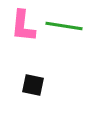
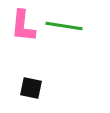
black square: moved 2 px left, 3 px down
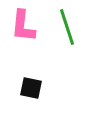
green line: moved 3 px right, 1 px down; rotated 63 degrees clockwise
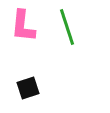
black square: moved 3 px left; rotated 30 degrees counterclockwise
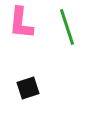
pink L-shape: moved 2 px left, 3 px up
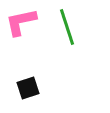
pink L-shape: moved 1 px up; rotated 72 degrees clockwise
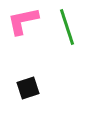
pink L-shape: moved 2 px right, 1 px up
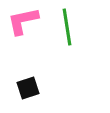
green line: rotated 9 degrees clockwise
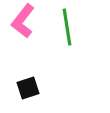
pink L-shape: rotated 40 degrees counterclockwise
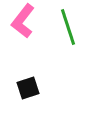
green line: moved 1 px right; rotated 9 degrees counterclockwise
